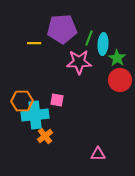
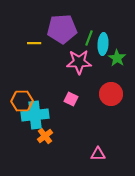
red circle: moved 9 px left, 14 px down
pink square: moved 14 px right, 1 px up; rotated 16 degrees clockwise
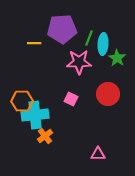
red circle: moved 3 px left
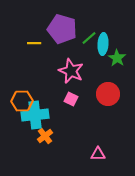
purple pentagon: rotated 20 degrees clockwise
green line: rotated 28 degrees clockwise
pink star: moved 8 px left, 9 px down; rotated 25 degrees clockwise
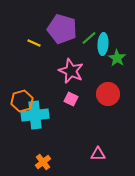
yellow line: rotated 24 degrees clockwise
orange hexagon: rotated 15 degrees counterclockwise
orange cross: moved 2 px left, 26 px down
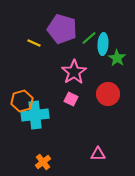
pink star: moved 3 px right, 1 px down; rotated 15 degrees clockwise
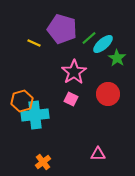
cyan ellipse: rotated 45 degrees clockwise
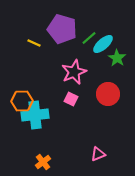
pink star: rotated 10 degrees clockwise
orange hexagon: rotated 15 degrees clockwise
pink triangle: rotated 21 degrees counterclockwise
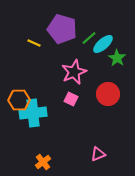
orange hexagon: moved 3 px left, 1 px up
cyan cross: moved 2 px left, 2 px up
